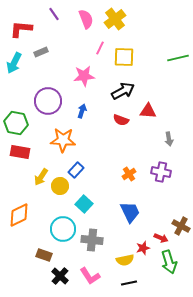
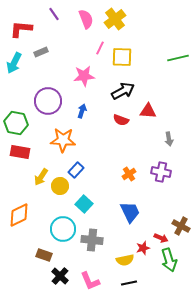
yellow square: moved 2 px left
green arrow: moved 2 px up
pink L-shape: moved 5 px down; rotated 10 degrees clockwise
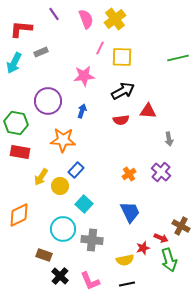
red semicircle: rotated 28 degrees counterclockwise
purple cross: rotated 30 degrees clockwise
black line: moved 2 px left, 1 px down
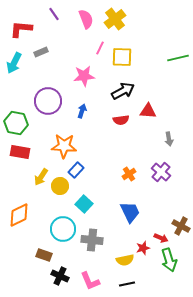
orange star: moved 1 px right, 6 px down
black cross: rotated 18 degrees counterclockwise
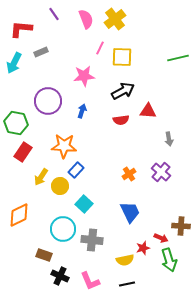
red rectangle: moved 3 px right; rotated 66 degrees counterclockwise
brown cross: rotated 24 degrees counterclockwise
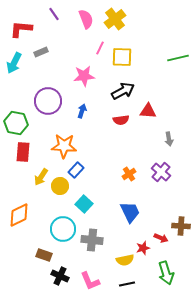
red rectangle: rotated 30 degrees counterclockwise
green arrow: moved 3 px left, 13 px down
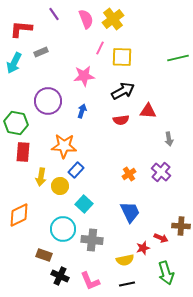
yellow cross: moved 2 px left
yellow arrow: rotated 24 degrees counterclockwise
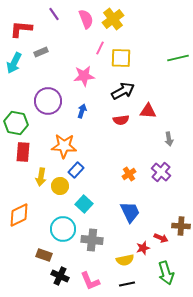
yellow square: moved 1 px left, 1 px down
